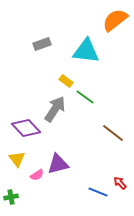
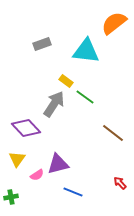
orange semicircle: moved 1 px left, 3 px down
gray arrow: moved 1 px left, 5 px up
yellow triangle: rotated 12 degrees clockwise
blue line: moved 25 px left
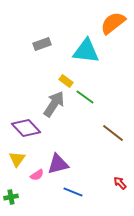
orange semicircle: moved 1 px left
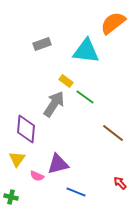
purple diamond: moved 1 px down; rotated 48 degrees clockwise
pink semicircle: moved 1 px down; rotated 56 degrees clockwise
blue line: moved 3 px right
green cross: rotated 24 degrees clockwise
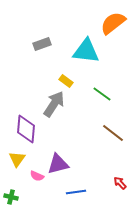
green line: moved 17 px right, 3 px up
blue line: rotated 30 degrees counterclockwise
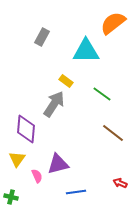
gray rectangle: moved 7 px up; rotated 42 degrees counterclockwise
cyan triangle: rotated 8 degrees counterclockwise
pink semicircle: rotated 136 degrees counterclockwise
red arrow: rotated 24 degrees counterclockwise
